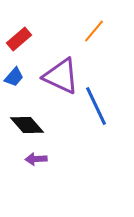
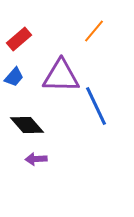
purple triangle: rotated 24 degrees counterclockwise
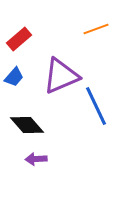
orange line: moved 2 px right, 2 px up; rotated 30 degrees clockwise
purple triangle: rotated 24 degrees counterclockwise
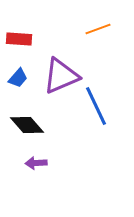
orange line: moved 2 px right
red rectangle: rotated 45 degrees clockwise
blue trapezoid: moved 4 px right, 1 px down
purple arrow: moved 4 px down
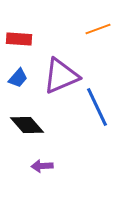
blue line: moved 1 px right, 1 px down
purple arrow: moved 6 px right, 3 px down
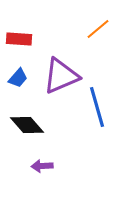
orange line: rotated 20 degrees counterclockwise
blue line: rotated 9 degrees clockwise
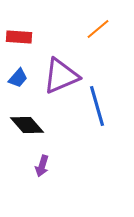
red rectangle: moved 2 px up
blue line: moved 1 px up
purple arrow: rotated 70 degrees counterclockwise
